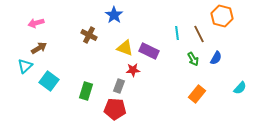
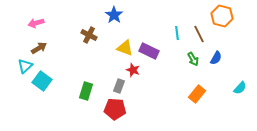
red star: rotated 24 degrees clockwise
cyan square: moved 7 px left
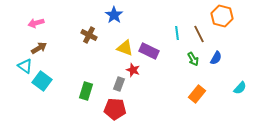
cyan triangle: rotated 42 degrees counterclockwise
gray rectangle: moved 2 px up
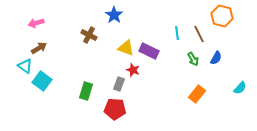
yellow triangle: moved 1 px right
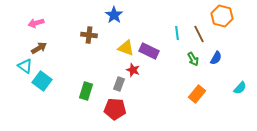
brown cross: rotated 21 degrees counterclockwise
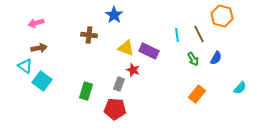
cyan line: moved 2 px down
brown arrow: rotated 21 degrees clockwise
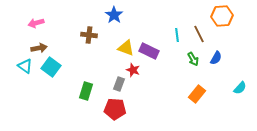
orange hexagon: rotated 20 degrees counterclockwise
cyan square: moved 9 px right, 14 px up
